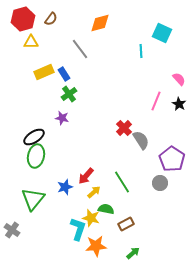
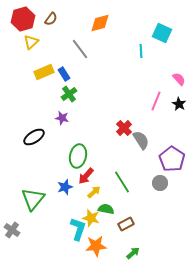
yellow triangle: rotated 42 degrees counterclockwise
green ellipse: moved 42 px right
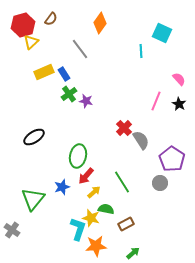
red hexagon: moved 6 px down
orange diamond: rotated 40 degrees counterclockwise
purple star: moved 24 px right, 17 px up
blue star: moved 3 px left
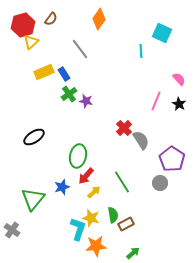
orange diamond: moved 1 px left, 4 px up
green semicircle: moved 7 px right, 6 px down; rotated 70 degrees clockwise
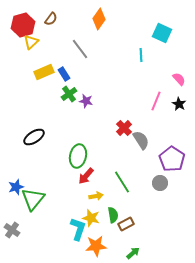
cyan line: moved 4 px down
blue star: moved 46 px left
yellow arrow: moved 2 px right, 4 px down; rotated 32 degrees clockwise
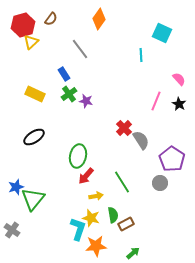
yellow rectangle: moved 9 px left, 22 px down; rotated 48 degrees clockwise
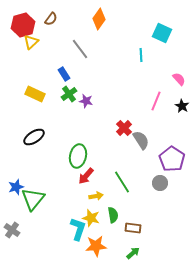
black star: moved 3 px right, 2 px down
brown rectangle: moved 7 px right, 4 px down; rotated 35 degrees clockwise
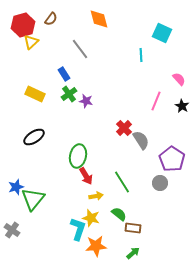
orange diamond: rotated 50 degrees counterclockwise
red arrow: rotated 72 degrees counterclockwise
green semicircle: moved 6 px right, 1 px up; rotated 42 degrees counterclockwise
